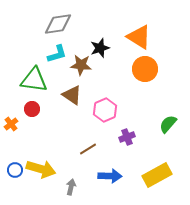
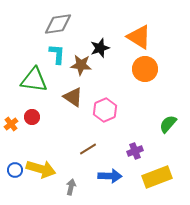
cyan L-shape: rotated 70 degrees counterclockwise
brown triangle: moved 1 px right, 2 px down
red circle: moved 8 px down
purple cross: moved 8 px right, 14 px down
yellow rectangle: moved 2 px down; rotated 8 degrees clockwise
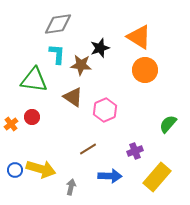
orange circle: moved 1 px down
yellow rectangle: rotated 28 degrees counterclockwise
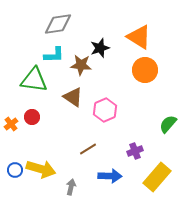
cyan L-shape: moved 3 px left, 1 px down; rotated 85 degrees clockwise
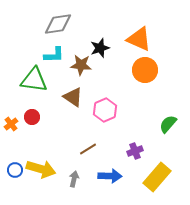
orange triangle: moved 2 px down; rotated 8 degrees counterclockwise
gray arrow: moved 3 px right, 8 px up
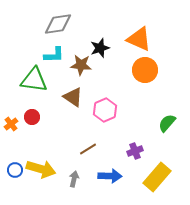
green semicircle: moved 1 px left, 1 px up
